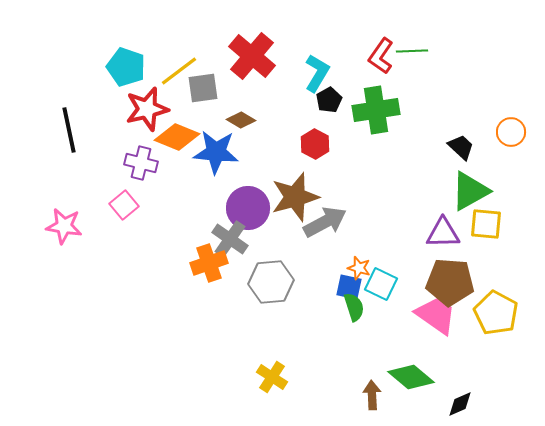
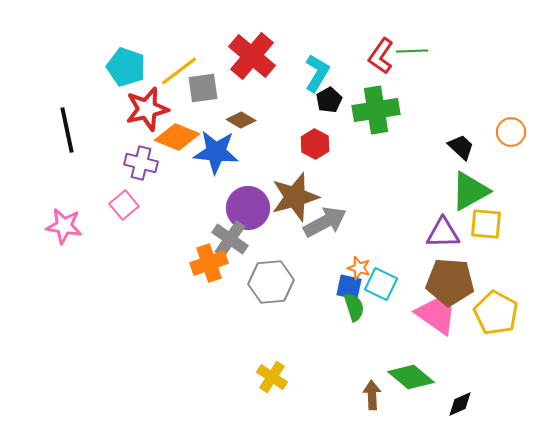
black line: moved 2 px left
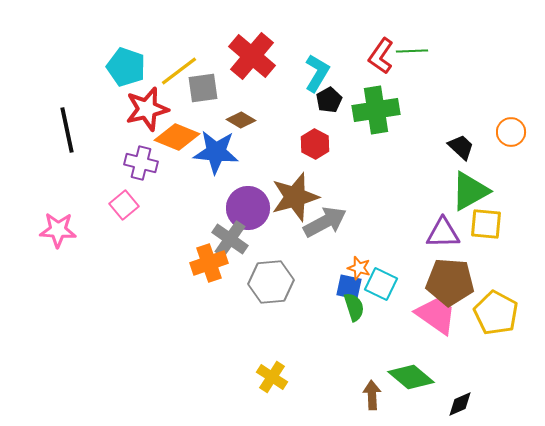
pink star: moved 6 px left, 4 px down; rotated 6 degrees counterclockwise
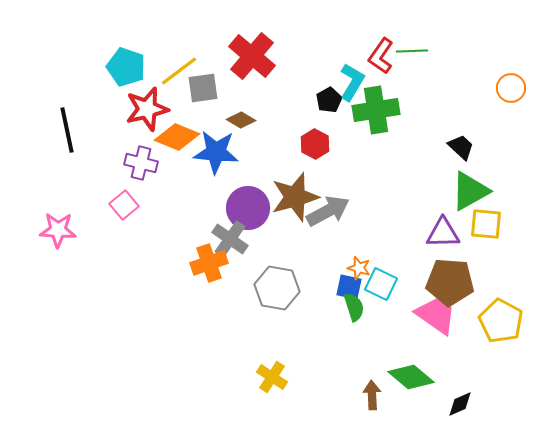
cyan L-shape: moved 35 px right, 9 px down
orange circle: moved 44 px up
gray arrow: moved 3 px right, 11 px up
gray hexagon: moved 6 px right, 6 px down; rotated 15 degrees clockwise
yellow pentagon: moved 5 px right, 8 px down
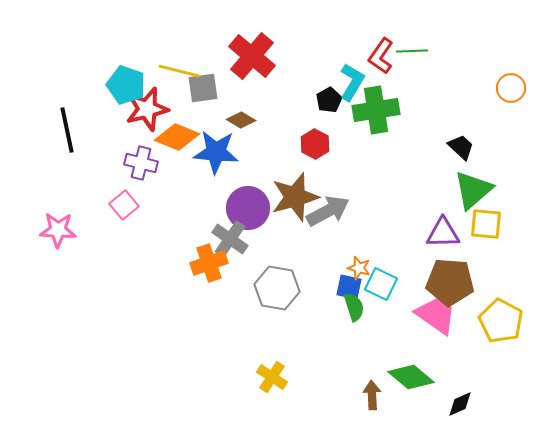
cyan pentagon: moved 18 px down
yellow line: rotated 51 degrees clockwise
green triangle: moved 3 px right, 1 px up; rotated 12 degrees counterclockwise
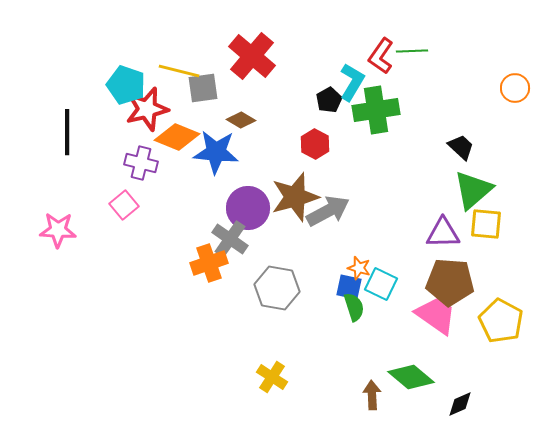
orange circle: moved 4 px right
black line: moved 2 px down; rotated 12 degrees clockwise
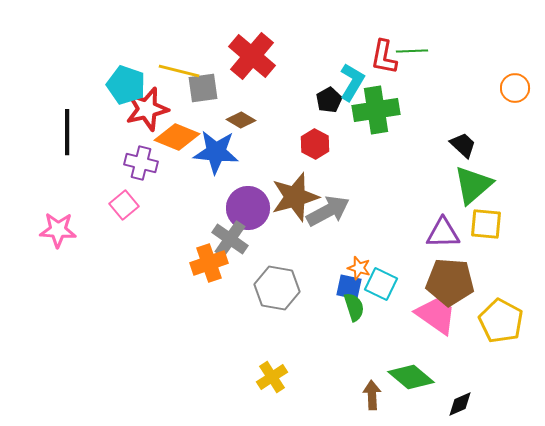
red L-shape: moved 3 px right, 1 px down; rotated 24 degrees counterclockwise
black trapezoid: moved 2 px right, 2 px up
green triangle: moved 5 px up
yellow cross: rotated 24 degrees clockwise
